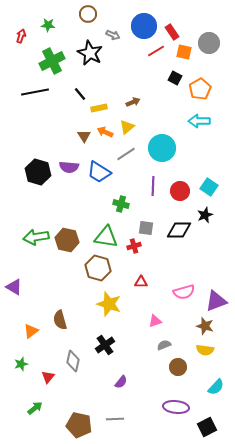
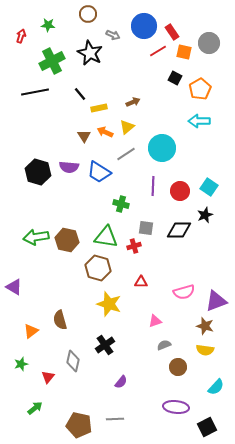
red line at (156, 51): moved 2 px right
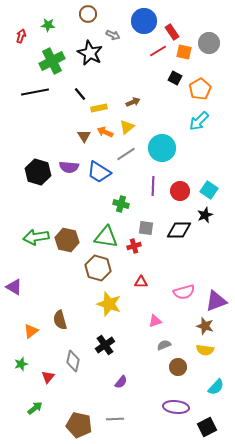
blue circle at (144, 26): moved 5 px up
cyan arrow at (199, 121): rotated 45 degrees counterclockwise
cyan square at (209, 187): moved 3 px down
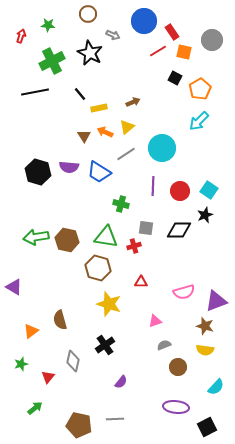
gray circle at (209, 43): moved 3 px right, 3 px up
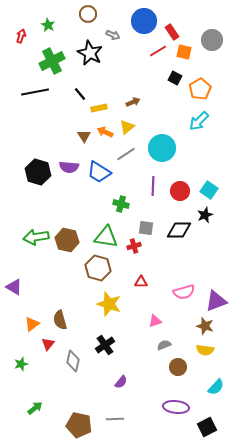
green star at (48, 25): rotated 24 degrees clockwise
orange triangle at (31, 331): moved 1 px right, 7 px up
red triangle at (48, 377): moved 33 px up
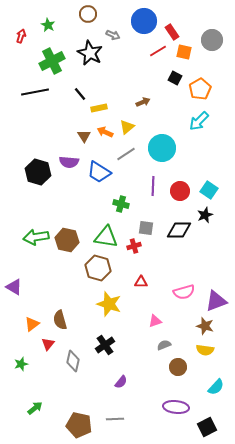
brown arrow at (133, 102): moved 10 px right
purple semicircle at (69, 167): moved 5 px up
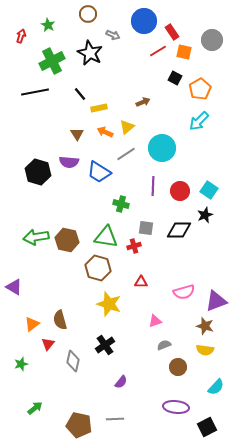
brown triangle at (84, 136): moved 7 px left, 2 px up
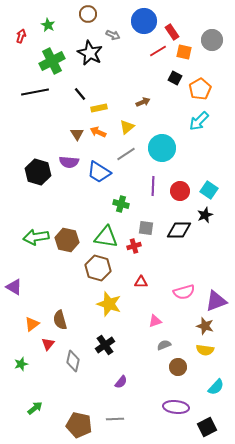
orange arrow at (105, 132): moved 7 px left
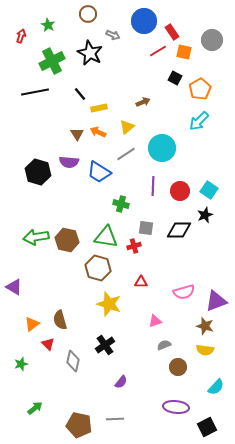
red triangle at (48, 344): rotated 24 degrees counterclockwise
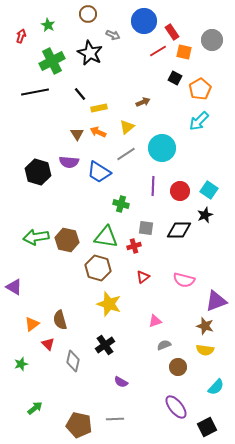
red triangle at (141, 282): moved 2 px right, 5 px up; rotated 40 degrees counterclockwise
pink semicircle at (184, 292): moved 12 px up; rotated 30 degrees clockwise
purple semicircle at (121, 382): rotated 80 degrees clockwise
purple ellipse at (176, 407): rotated 45 degrees clockwise
